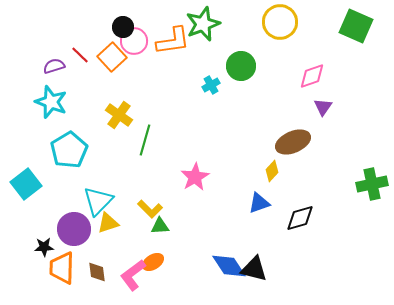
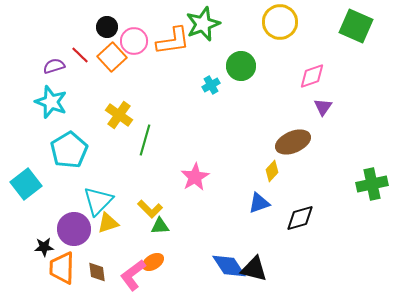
black circle: moved 16 px left
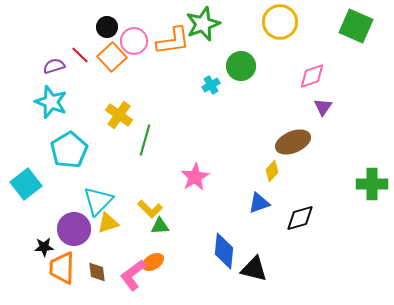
green cross: rotated 12 degrees clockwise
blue diamond: moved 5 px left, 15 px up; rotated 39 degrees clockwise
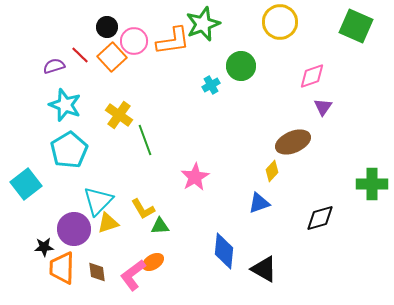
cyan star: moved 14 px right, 3 px down
green line: rotated 36 degrees counterclockwise
yellow L-shape: moved 7 px left; rotated 15 degrees clockwise
black diamond: moved 20 px right
black triangle: moved 10 px right; rotated 16 degrees clockwise
